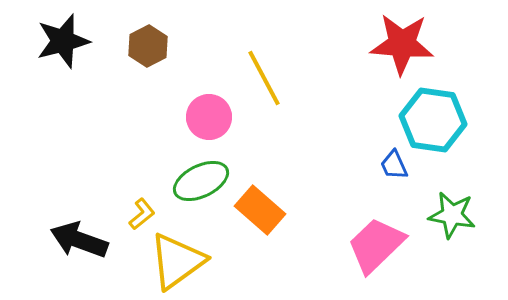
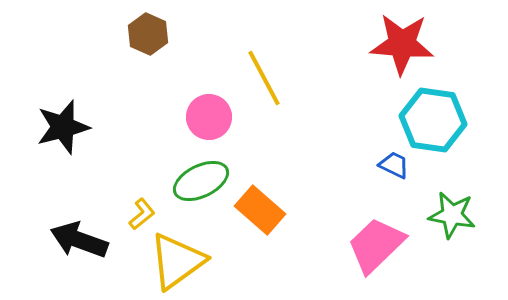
black star: moved 86 px down
brown hexagon: moved 12 px up; rotated 9 degrees counterclockwise
blue trapezoid: rotated 140 degrees clockwise
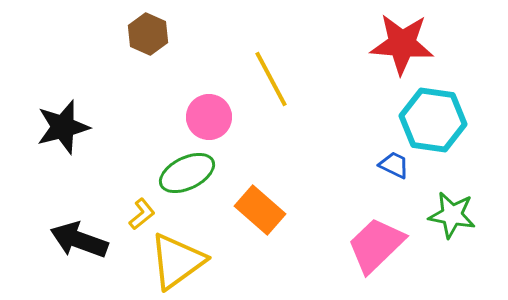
yellow line: moved 7 px right, 1 px down
green ellipse: moved 14 px left, 8 px up
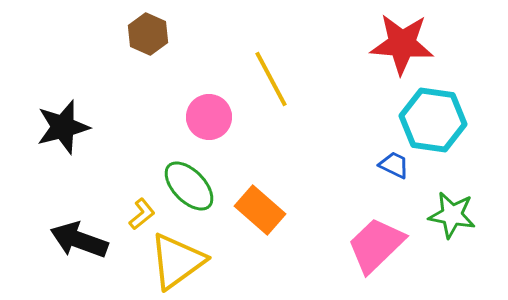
green ellipse: moved 2 px right, 13 px down; rotated 72 degrees clockwise
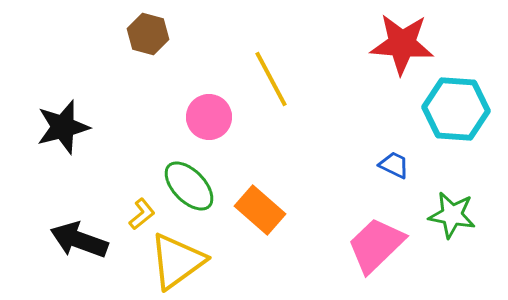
brown hexagon: rotated 9 degrees counterclockwise
cyan hexagon: moved 23 px right, 11 px up; rotated 4 degrees counterclockwise
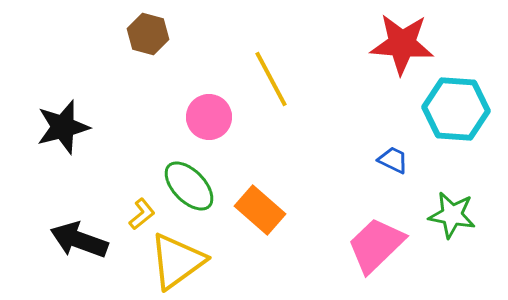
blue trapezoid: moved 1 px left, 5 px up
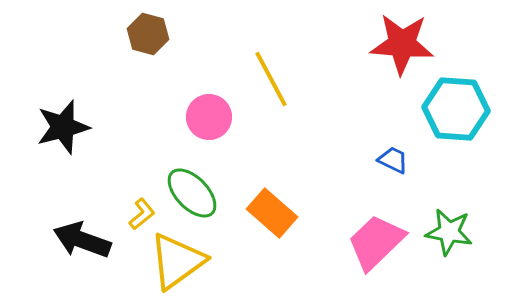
green ellipse: moved 3 px right, 7 px down
orange rectangle: moved 12 px right, 3 px down
green star: moved 3 px left, 17 px down
black arrow: moved 3 px right
pink trapezoid: moved 3 px up
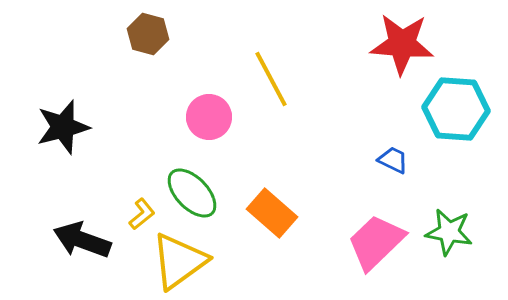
yellow triangle: moved 2 px right
